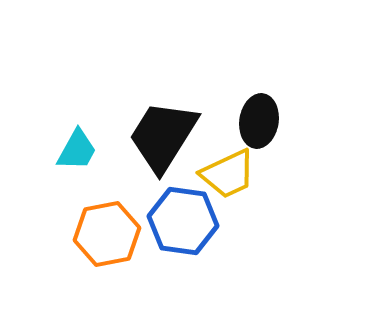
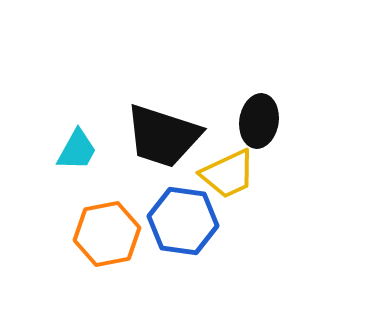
black trapezoid: rotated 104 degrees counterclockwise
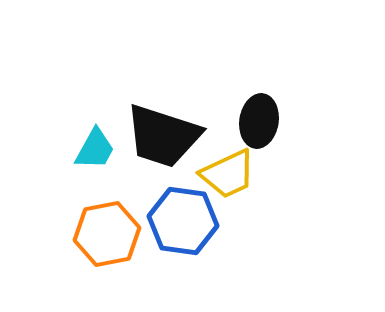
cyan trapezoid: moved 18 px right, 1 px up
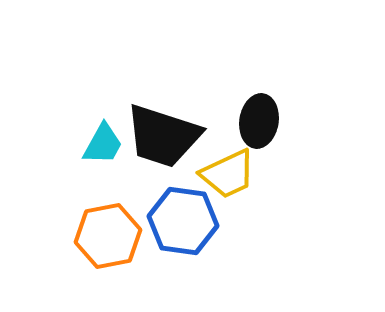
cyan trapezoid: moved 8 px right, 5 px up
orange hexagon: moved 1 px right, 2 px down
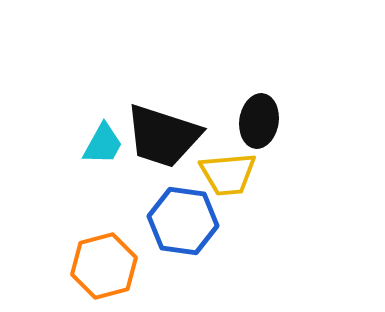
yellow trapezoid: rotated 20 degrees clockwise
orange hexagon: moved 4 px left, 30 px down; rotated 4 degrees counterclockwise
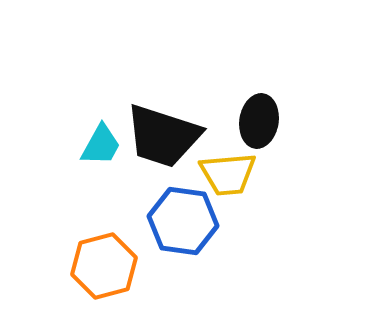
cyan trapezoid: moved 2 px left, 1 px down
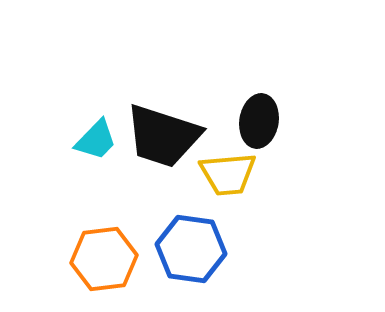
cyan trapezoid: moved 5 px left, 5 px up; rotated 15 degrees clockwise
blue hexagon: moved 8 px right, 28 px down
orange hexagon: moved 7 px up; rotated 8 degrees clockwise
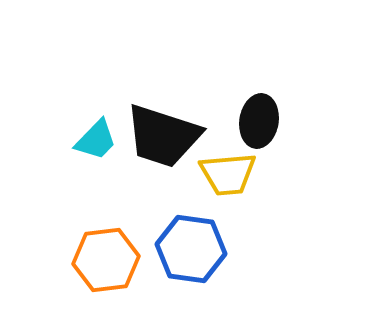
orange hexagon: moved 2 px right, 1 px down
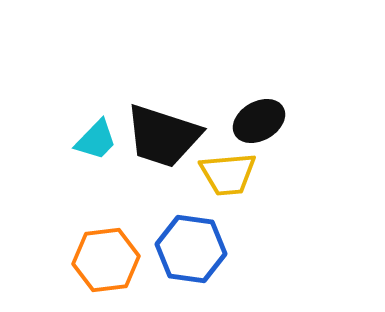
black ellipse: rotated 51 degrees clockwise
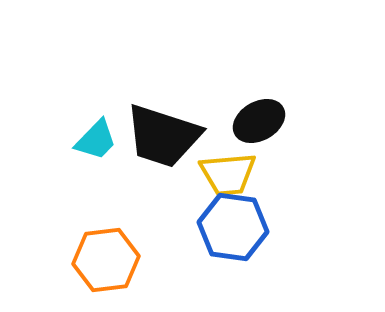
blue hexagon: moved 42 px right, 22 px up
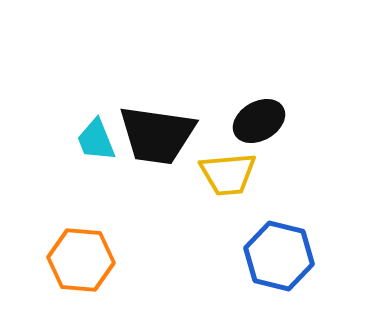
black trapezoid: moved 6 px left, 1 px up; rotated 10 degrees counterclockwise
cyan trapezoid: rotated 114 degrees clockwise
blue hexagon: moved 46 px right, 29 px down; rotated 6 degrees clockwise
orange hexagon: moved 25 px left; rotated 12 degrees clockwise
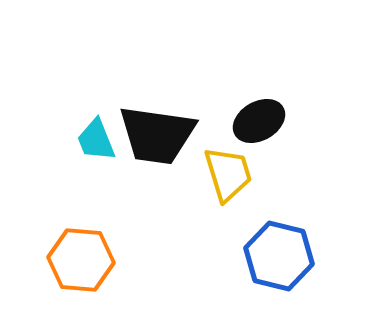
yellow trapezoid: rotated 102 degrees counterclockwise
